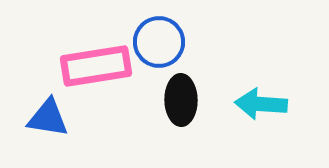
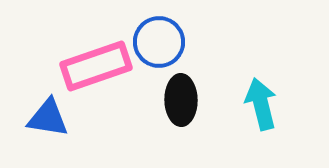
pink rectangle: rotated 10 degrees counterclockwise
cyan arrow: rotated 72 degrees clockwise
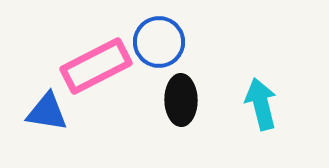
pink rectangle: rotated 8 degrees counterclockwise
blue triangle: moved 1 px left, 6 px up
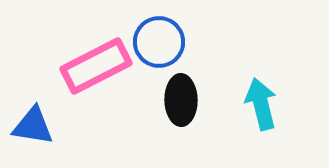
blue triangle: moved 14 px left, 14 px down
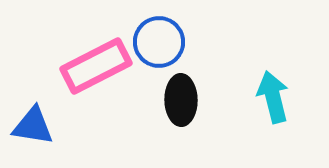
cyan arrow: moved 12 px right, 7 px up
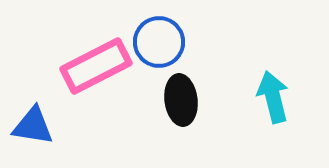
black ellipse: rotated 6 degrees counterclockwise
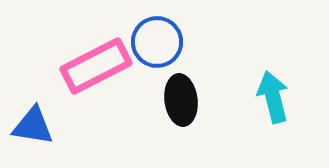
blue circle: moved 2 px left
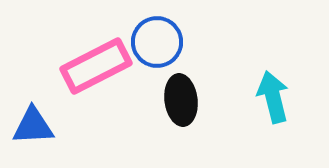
blue triangle: rotated 12 degrees counterclockwise
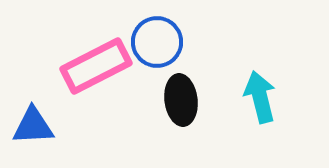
cyan arrow: moved 13 px left
